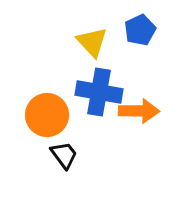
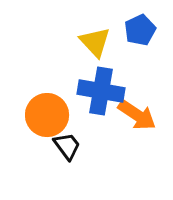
yellow triangle: moved 3 px right
blue cross: moved 2 px right, 1 px up
orange arrow: moved 2 px left, 4 px down; rotated 33 degrees clockwise
black trapezoid: moved 3 px right, 9 px up
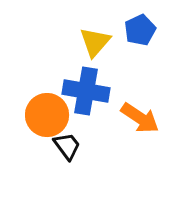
yellow triangle: rotated 24 degrees clockwise
blue cross: moved 15 px left
orange arrow: moved 3 px right, 3 px down
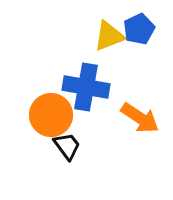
blue pentagon: moved 1 px left, 1 px up
yellow triangle: moved 14 px right, 6 px up; rotated 28 degrees clockwise
blue cross: moved 4 px up
orange circle: moved 4 px right
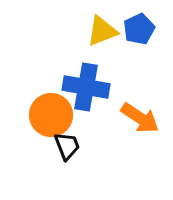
yellow triangle: moved 7 px left, 5 px up
black trapezoid: rotated 16 degrees clockwise
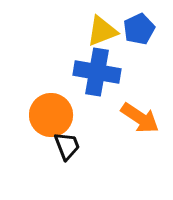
blue cross: moved 11 px right, 15 px up
